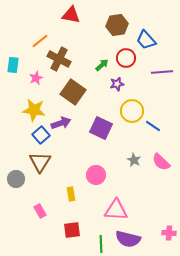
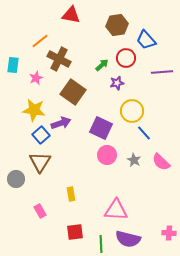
purple star: moved 1 px up
blue line: moved 9 px left, 7 px down; rotated 14 degrees clockwise
pink circle: moved 11 px right, 20 px up
red square: moved 3 px right, 2 px down
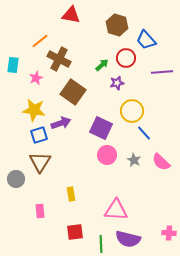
brown hexagon: rotated 25 degrees clockwise
blue square: moved 2 px left; rotated 24 degrees clockwise
pink rectangle: rotated 24 degrees clockwise
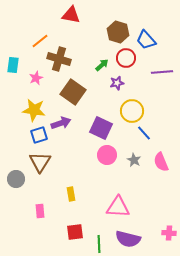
brown hexagon: moved 1 px right, 7 px down
brown cross: rotated 10 degrees counterclockwise
pink semicircle: rotated 24 degrees clockwise
pink triangle: moved 2 px right, 3 px up
green line: moved 2 px left
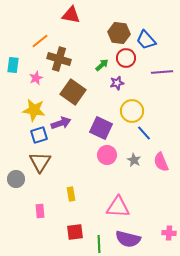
brown hexagon: moved 1 px right, 1 px down; rotated 10 degrees counterclockwise
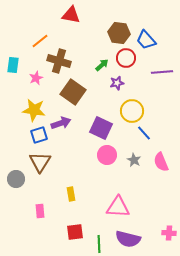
brown cross: moved 2 px down
